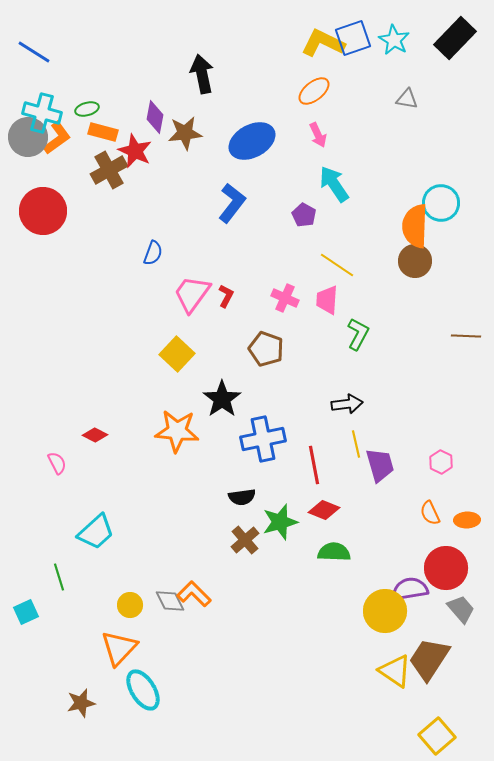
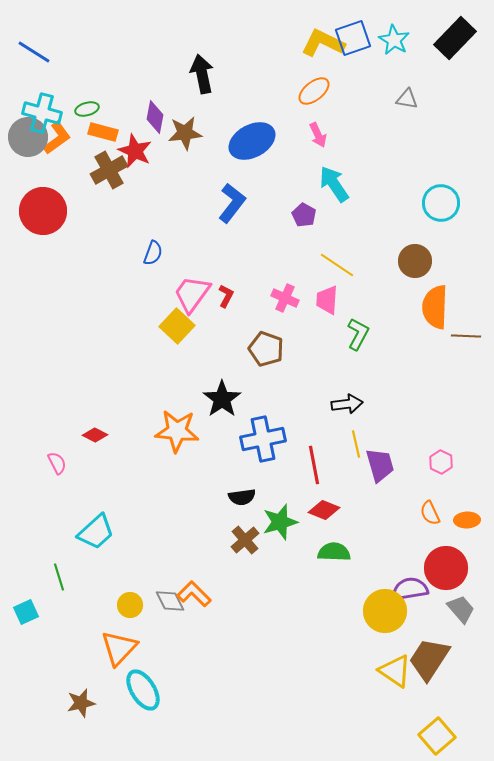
orange semicircle at (415, 226): moved 20 px right, 81 px down
yellow square at (177, 354): moved 28 px up
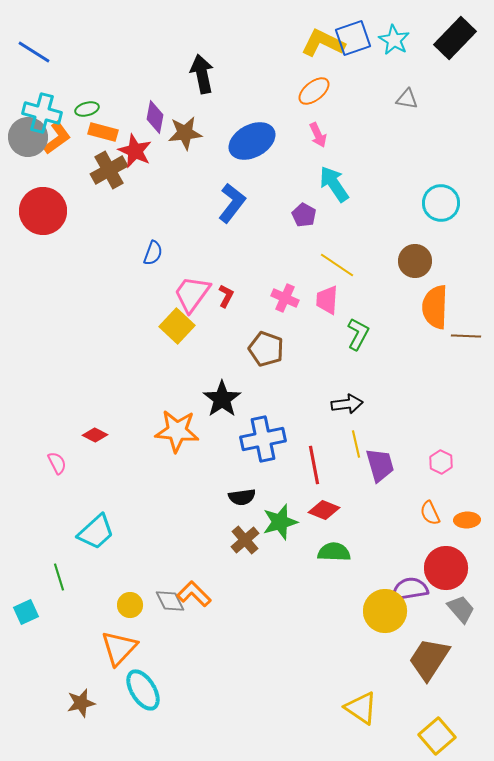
yellow triangle at (395, 671): moved 34 px left, 37 px down
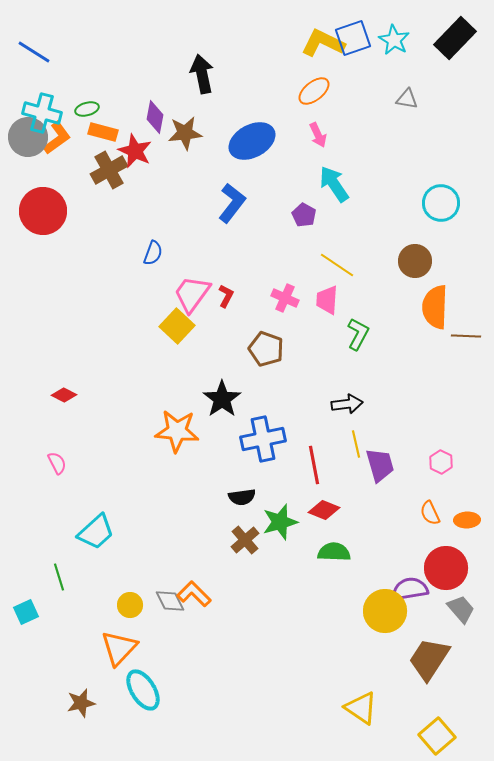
red diamond at (95, 435): moved 31 px left, 40 px up
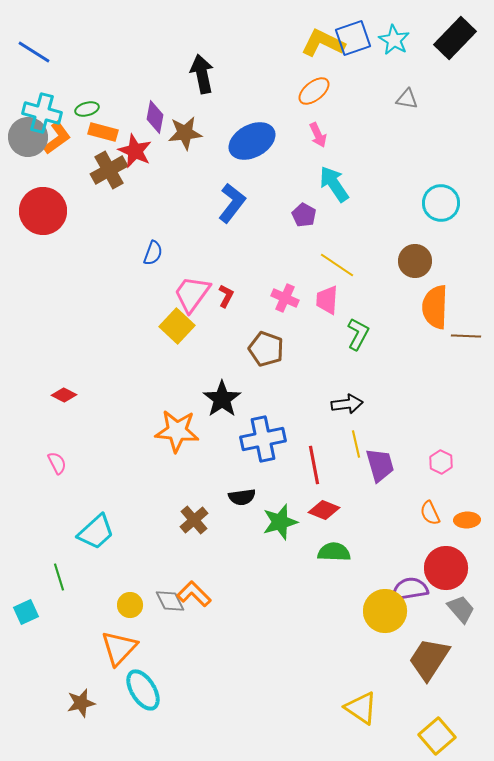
brown cross at (245, 540): moved 51 px left, 20 px up
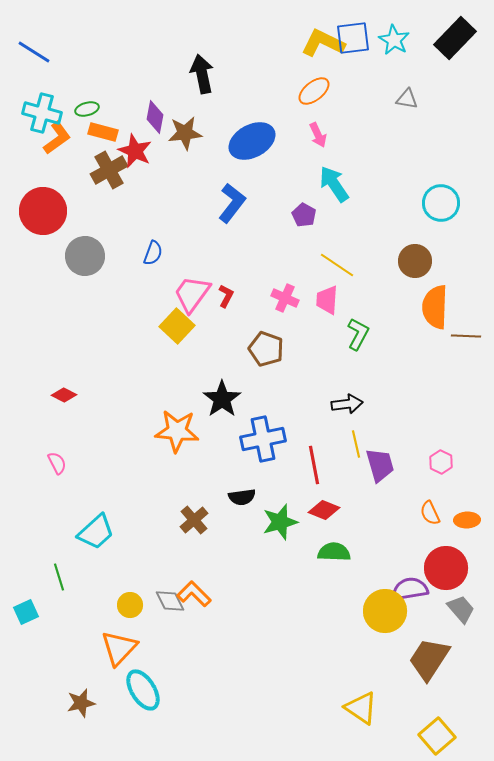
blue square at (353, 38): rotated 12 degrees clockwise
gray circle at (28, 137): moved 57 px right, 119 px down
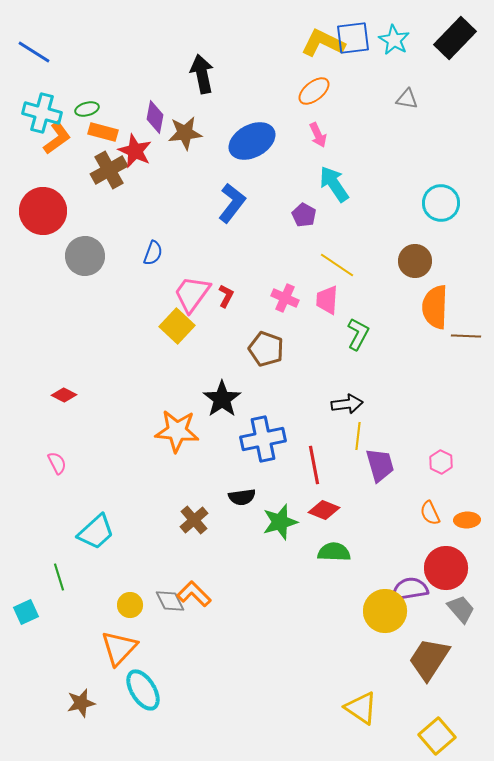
yellow line at (356, 444): moved 2 px right, 8 px up; rotated 20 degrees clockwise
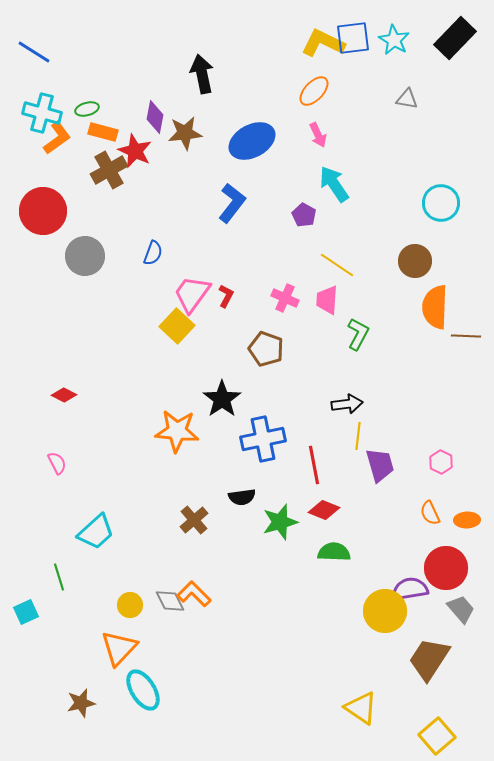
orange ellipse at (314, 91): rotated 8 degrees counterclockwise
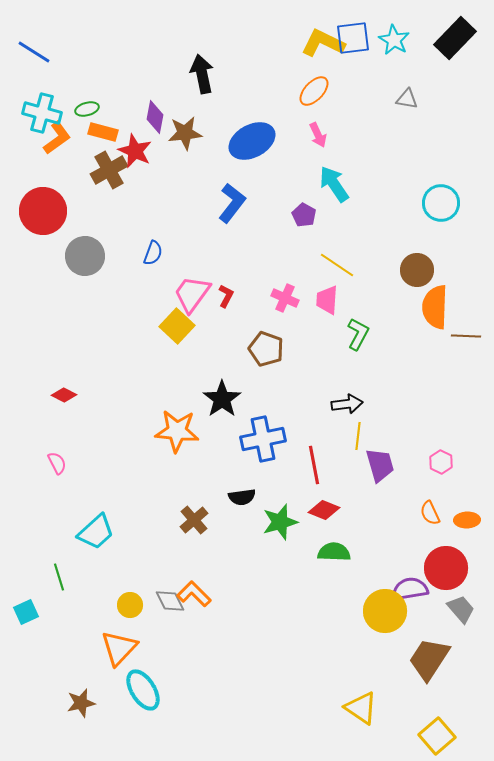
brown circle at (415, 261): moved 2 px right, 9 px down
